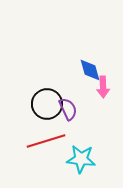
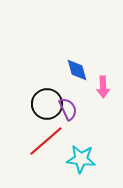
blue diamond: moved 13 px left
red line: rotated 24 degrees counterclockwise
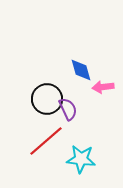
blue diamond: moved 4 px right
pink arrow: rotated 85 degrees clockwise
black circle: moved 5 px up
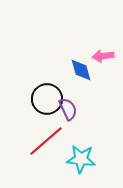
pink arrow: moved 31 px up
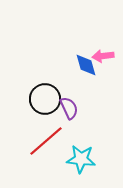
blue diamond: moved 5 px right, 5 px up
black circle: moved 2 px left
purple semicircle: moved 1 px right, 1 px up
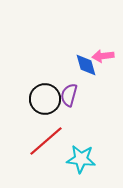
purple semicircle: moved 13 px up; rotated 140 degrees counterclockwise
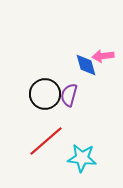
black circle: moved 5 px up
cyan star: moved 1 px right, 1 px up
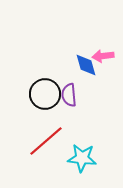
purple semicircle: rotated 20 degrees counterclockwise
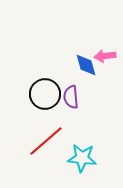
pink arrow: moved 2 px right
purple semicircle: moved 2 px right, 2 px down
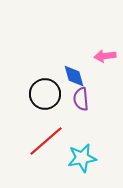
blue diamond: moved 12 px left, 11 px down
purple semicircle: moved 10 px right, 2 px down
cyan star: rotated 16 degrees counterclockwise
